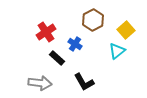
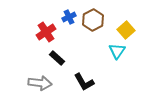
blue cross: moved 6 px left, 27 px up; rotated 32 degrees clockwise
cyan triangle: rotated 18 degrees counterclockwise
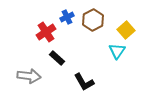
blue cross: moved 2 px left
gray arrow: moved 11 px left, 7 px up
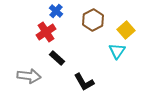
blue cross: moved 11 px left, 6 px up; rotated 24 degrees counterclockwise
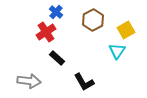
blue cross: moved 1 px down
yellow square: rotated 12 degrees clockwise
gray arrow: moved 5 px down
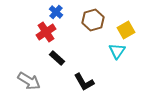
brown hexagon: rotated 10 degrees clockwise
gray arrow: rotated 25 degrees clockwise
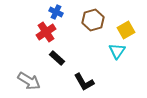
blue cross: rotated 16 degrees counterclockwise
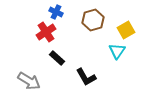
black L-shape: moved 2 px right, 5 px up
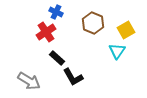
brown hexagon: moved 3 px down; rotated 20 degrees counterclockwise
black L-shape: moved 13 px left
